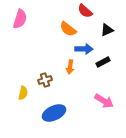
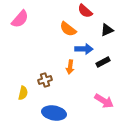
pink semicircle: rotated 24 degrees clockwise
blue ellipse: rotated 35 degrees clockwise
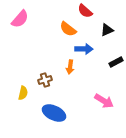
black rectangle: moved 13 px right
blue ellipse: rotated 15 degrees clockwise
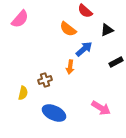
blue arrow: rotated 42 degrees counterclockwise
pink arrow: moved 3 px left, 7 px down
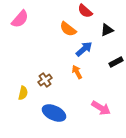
orange arrow: moved 7 px right, 5 px down; rotated 144 degrees clockwise
brown cross: rotated 16 degrees counterclockwise
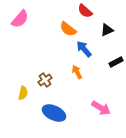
blue arrow: rotated 90 degrees counterclockwise
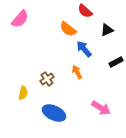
brown cross: moved 2 px right, 1 px up
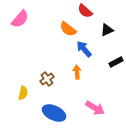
orange arrow: rotated 24 degrees clockwise
pink arrow: moved 6 px left
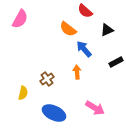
pink semicircle: rotated 12 degrees counterclockwise
